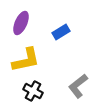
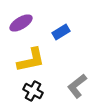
purple ellipse: rotated 35 degrees clockwise
yellow L-shape: moved 5 px right
gray L-shape: moved 1 px left
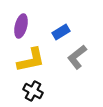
purple ellipse: moved 3 px down; rotated 45 degrees counterclockwise
gray L-shape: moved 29 px up
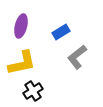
yellow L-shape: moved 9 px left, 3 px down
black cross: rotated 30 degrees clockwise
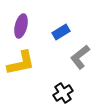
gray L-shape: moved 3 px right
yellow L-shape: moved 1 px left
black cross: moved 30 px right, 2 px down
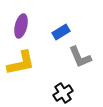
gray L-shape: rotated 75 degrees counterclockwise
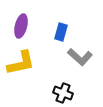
blue rectangle: rotated 42 degrees counterclockwise
gray L-shape: rotated 25 degrees counterclockwise
black cross: rotated 36 degrees counterclockwise
